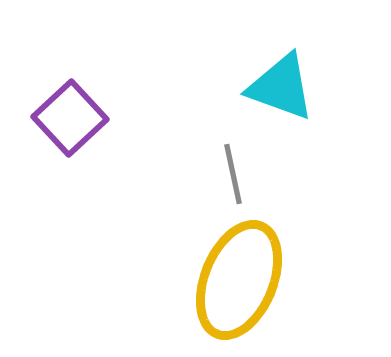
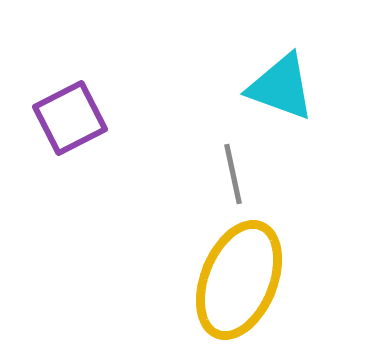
purple square: rotated 16 degrees clockwise
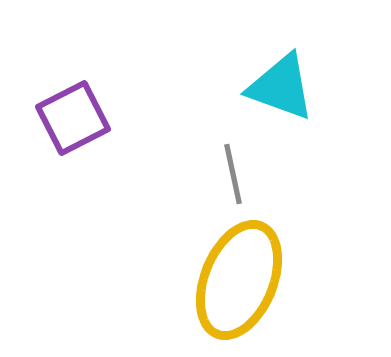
purple square: moved 3 px right
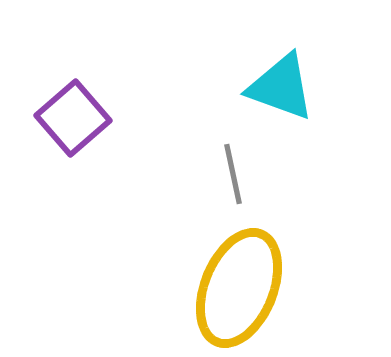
purple square: rotated 14 degrees counterclockwise
yellow ellipse: moved 8 px down
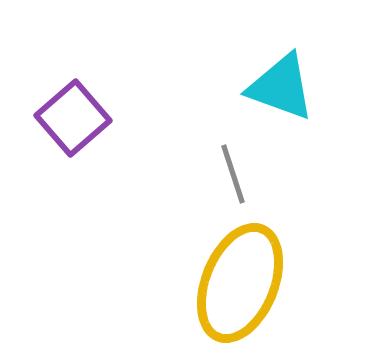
gray line: rotated 6 degrees counterclockwise
yellow ellipse: moved 1 px right, 5 px up
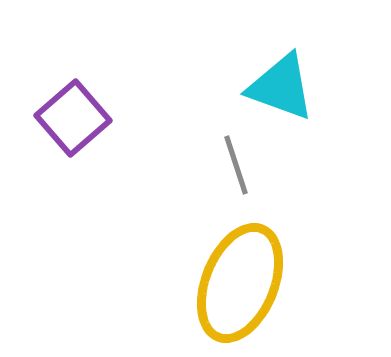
gray line: moved 3 px right, 9 px up
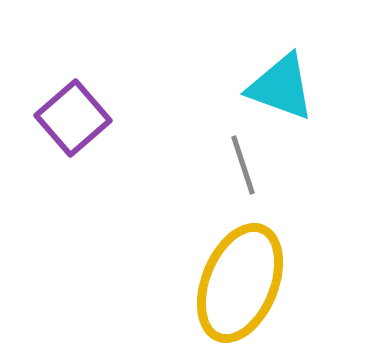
gray line: moved 7 px right
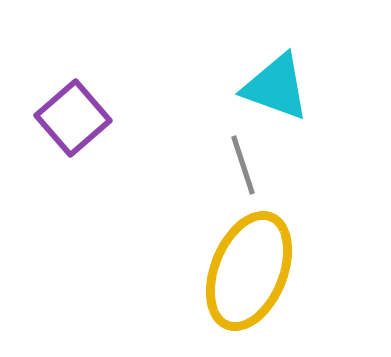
cyan triangle: moved 5 px left
yellow ellipse: moved 9 px right, 12 px up
